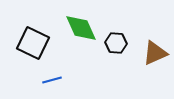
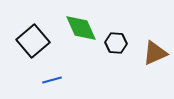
black square: moved 2 px up; rotated 24 degrees clockwise
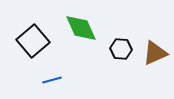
black hexagon: moved 5 px right, 6 px down
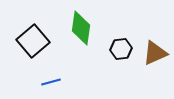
green diamond: rotated 32 degrees clockwise
black hexagon: rotated 10 degrees counterclockwise
blue line: moved 1 px left, 2 px down
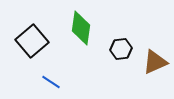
black square: moved 1 px left
brown triangle: moved 9 px down
blue line: rotated 48 degrees clockwise
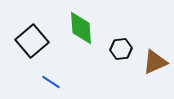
green diamond: rotated 12 degrees counterclockwise
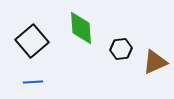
blue line: moved 18 px left; rotated 36 degrees counterclockwise
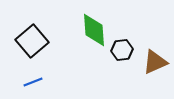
green diamond: moved 13 px right, 2 px down
black hexagon: moved 1 px right, 1 px down
blue line: rotated 18 degrees counterclockwise
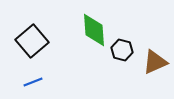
black hexagon: rotated 20 degrees clockwise
